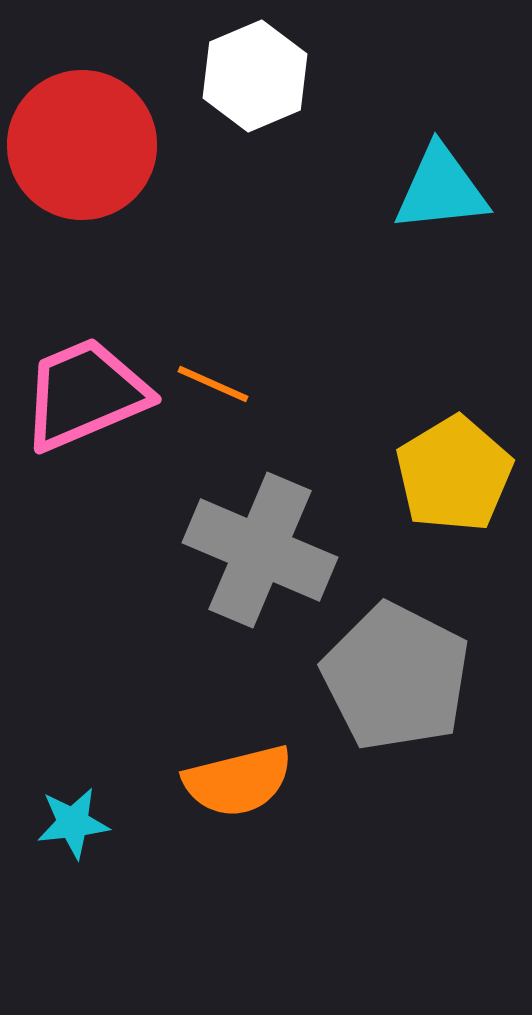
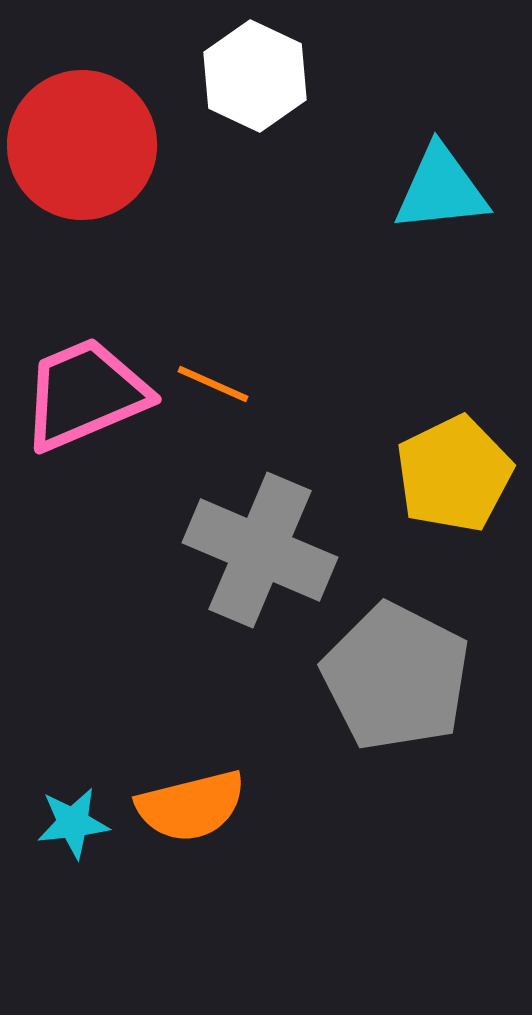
white hexagon: rotated 12 degrees counterclockwise
yellow pentagon: rotated 5 degrees clockwise
orange semicircle: moved 47 px left, 25 px down
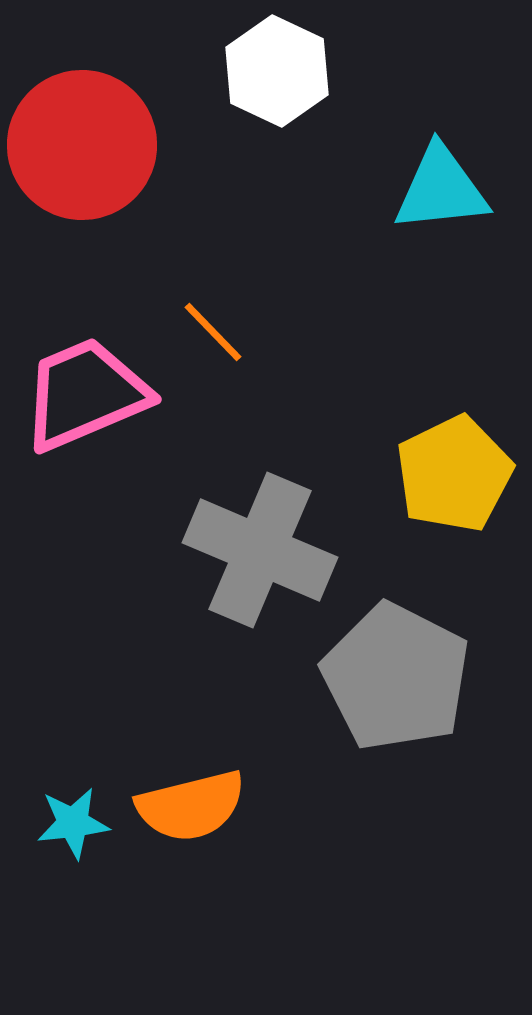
white hexagon: moved 22 px right, 5 px up
orange line: moved 52 px up; rotated 22 degrees clockwise
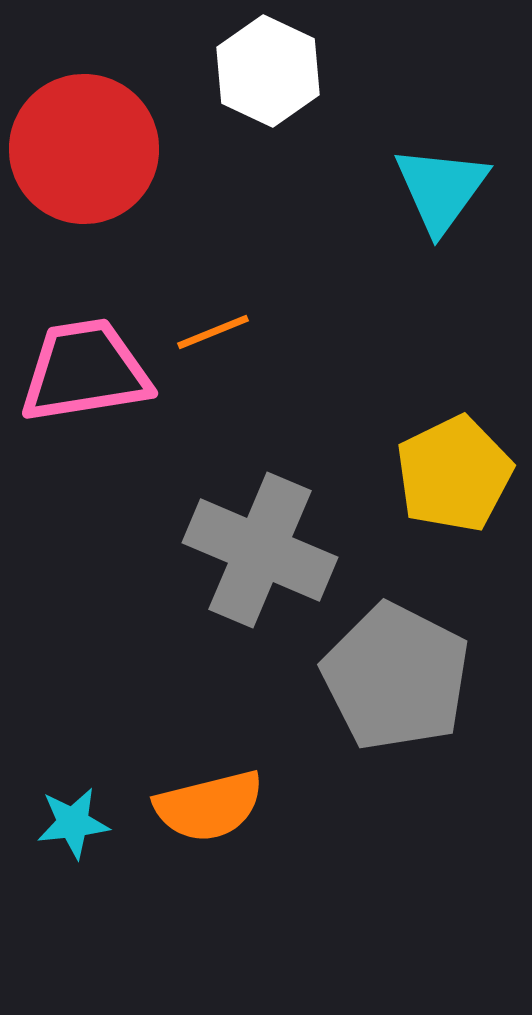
white hexagon: moved 9 px left
red circle: moved 2 px right, 4 px down
cyan triangle: rotated 48 degrees counterclockwise
orange line: rotated 68 degrees counterclockwise
pink trapezoid: moved 23 px up; rotated 14 degrees clockwise
orange semicircle: moved 18 px right
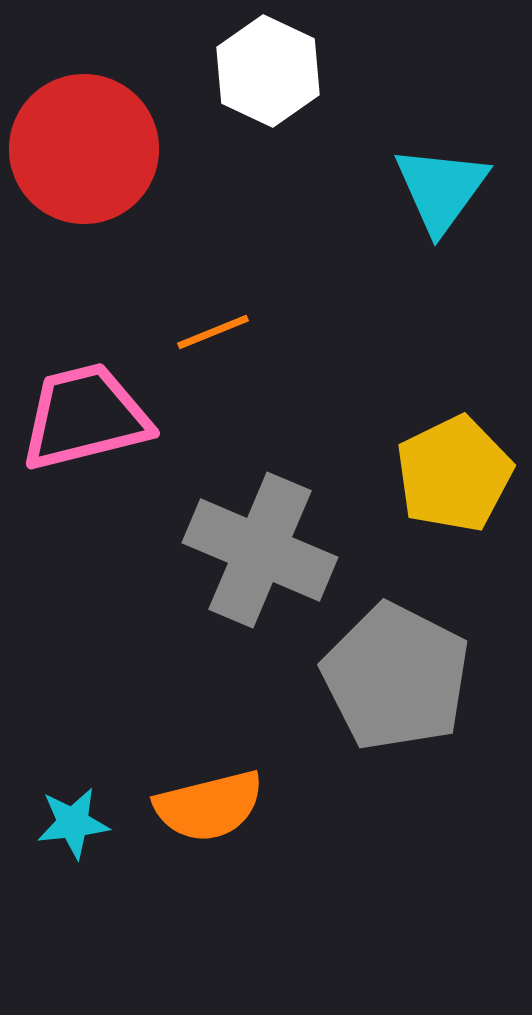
pink trapezoid: moved 46 px down; rotated 5 degrees counterclockwise
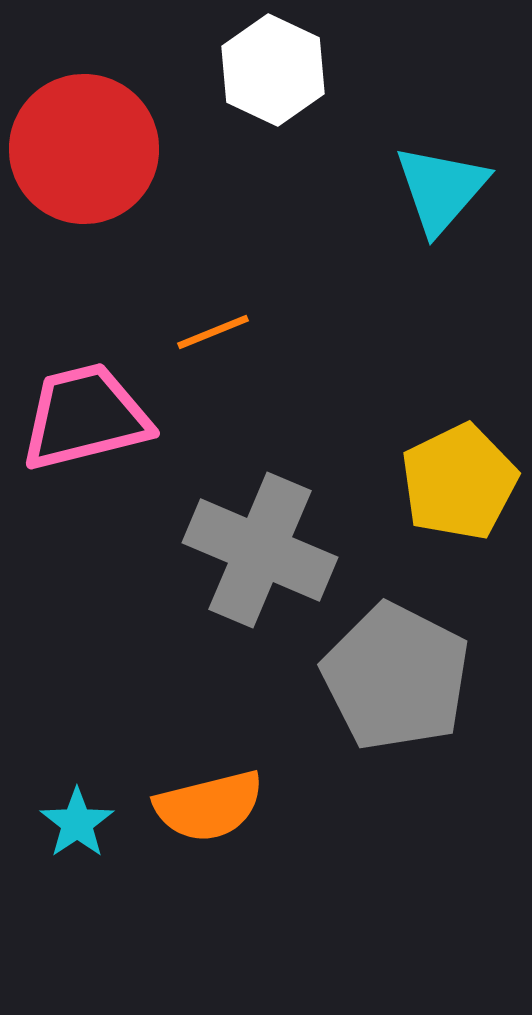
white hexagon: moved 5 px right, 1 px up
cyan triangle: rotated 5 degrees clockwise
yellow pentagon: moved 5 px right, 8 px down
cyan star: moved 4 px right; rotated 28 degrees counterclockwise
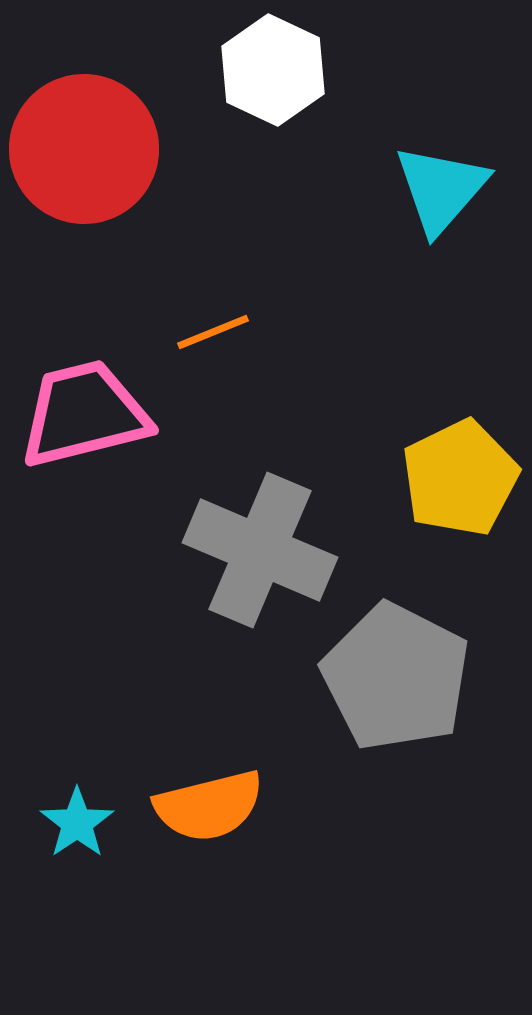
pink trapezoid: moved 1 px left, 3 px up
yellow pentagon: moved 1 px right, 4 px up
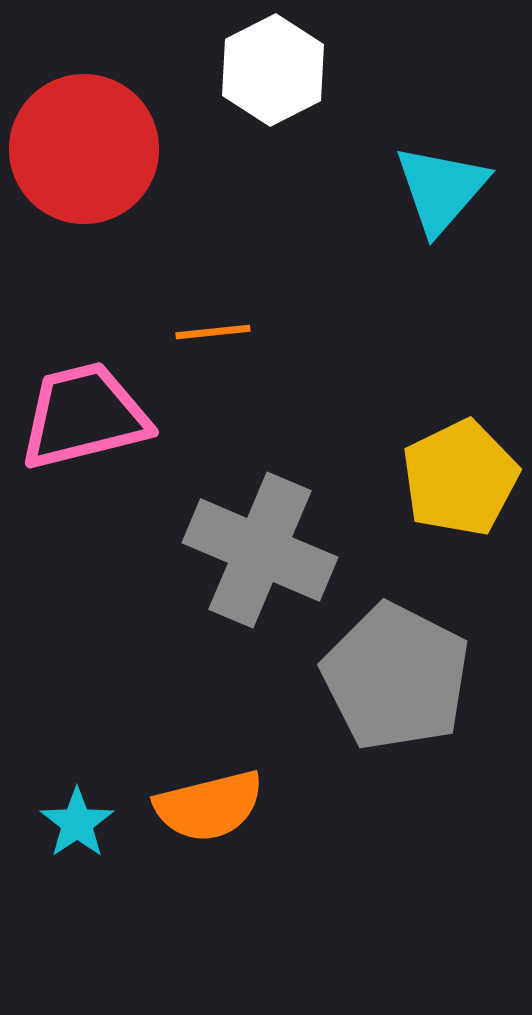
white hexagon: rotated 8 degrees clockwise
orange line: rotated 16 degrees clockwise
pink trapezoid: moved 2 px down
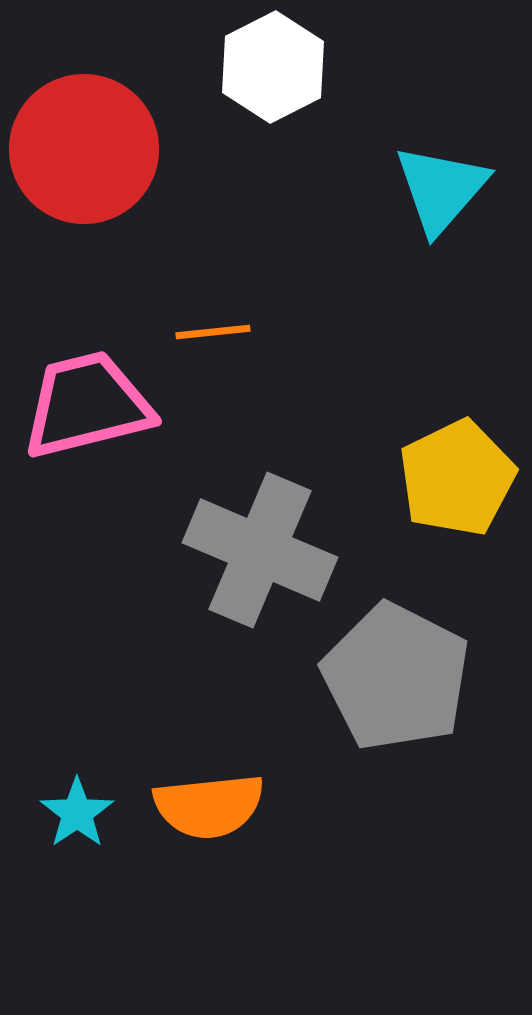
white hexagon: moved 3 px up
pink trapezoid: moved 3 px right, 11 px up
yellow pentagon: moved 3 px left
orange semicircle: rotated 8 degrees clockwise
cyan star: moved 10 px up
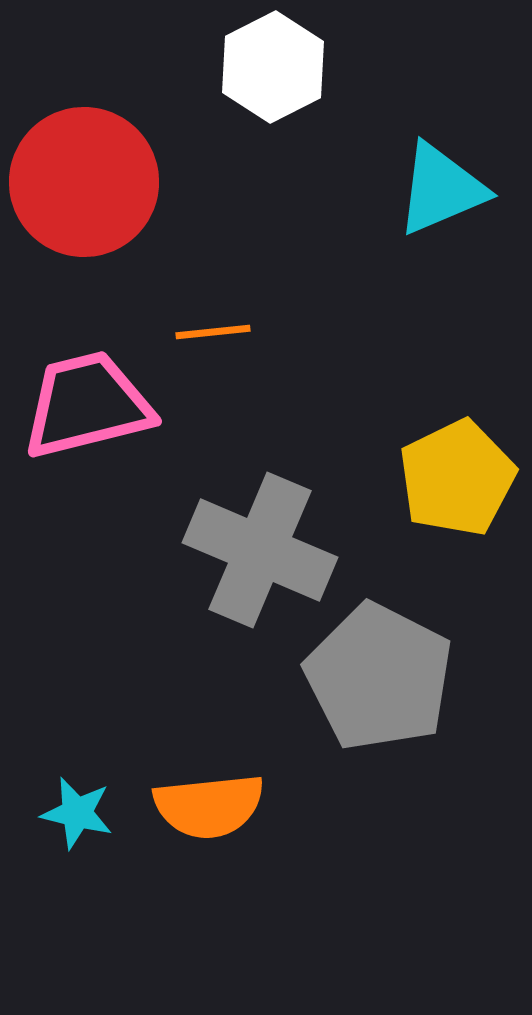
red circle: moved 33 px down
cyan triangle: rotated 26 degrees clockwise
gray pentagon: moved 17 px left
cyan star: rotated 24 degrees counterclockwise
